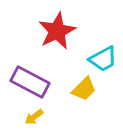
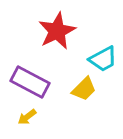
yellow arrow: moved 7 px left
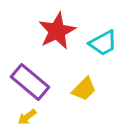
cyan trapezoid: moved 16 px up
purple rectangle: rotated 12 degrees clockwise
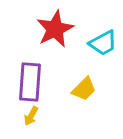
red star: moved 2 px left, 2 px up
purple rectangle: rotated 54 degrees clockwise
yellow arrow: moved 4 px right, 1 px up; rotated 24 degrees counterclockwise
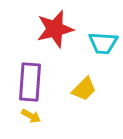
red star: rotated 12 degrees clockwise
cyan trapezoid: rotated 32 degrees clockwise
yellow arrow: rotated 90 degrees counterclockwise
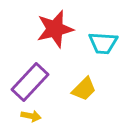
purple rectangle: rotated 39 degrees clockwise
yellow arrow: rotated 18 degrees counterclockwise
